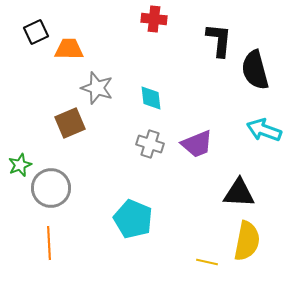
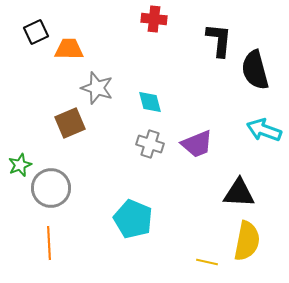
cyan diamond: moved 1 px left, 4 px down; rotated 8 degrees counterclockwise
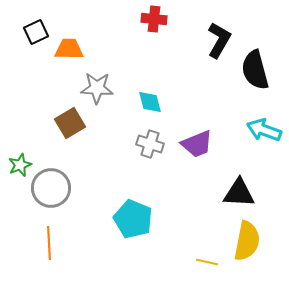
black L-shape: rotated 24 degrees clockwise
gray star: rotated 16 degrees counterclockwise
brown square: rotated 8 degrees counterclockwise
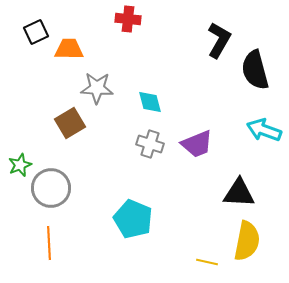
red cross: moved 26 px left
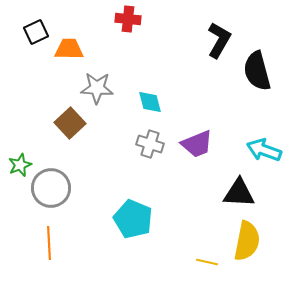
black semicircle: moved 2 px right, 1 px down
brown square: rotated 12 degrees counterclockwise
cyan arrow: moved 20 px down
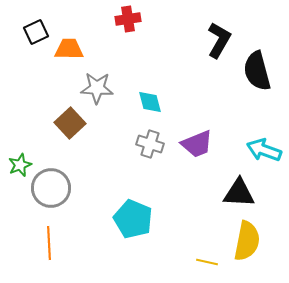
red cross: rotated 15 degrees counterclockwise
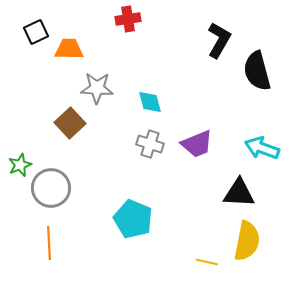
cyan arrow: moved 2 px left, 2 px up
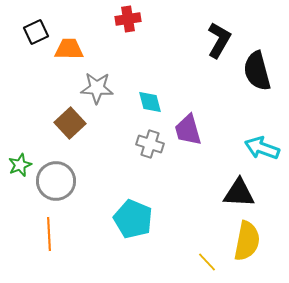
purple trapezoid: moved 9 px left, 14 px up; rotated 96 degrees clockwise
gray circle: moved 5 px right, 7 px up
orange line: moved 9 px up
yellow line: rotated 35 degrees clockwise
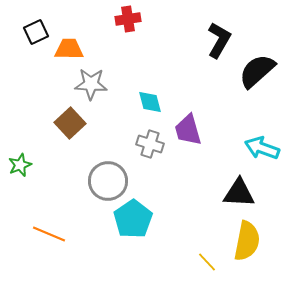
black semicircle: rotated 63 degrees clockwise
gray star: moved 6 px left, 4 px up
gray circle: moved 52 px right
cyan pentagon: rotated 15 degrees clockwise
orange line: rotated 64 degrees counterclockwise
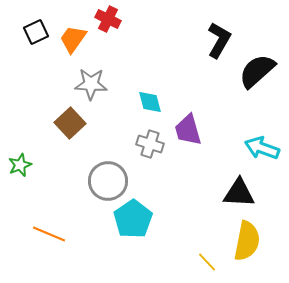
red cross: moved 20 px left; rotated 35 degrees clockwise
orange trapezoid: moved 4 px right, 10 px up; rotated 56 degrees counterclockwise
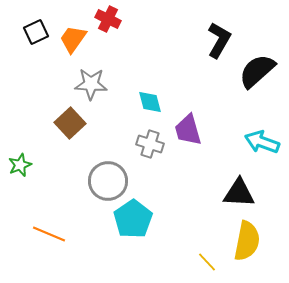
cyan arrow: moved 6 px up
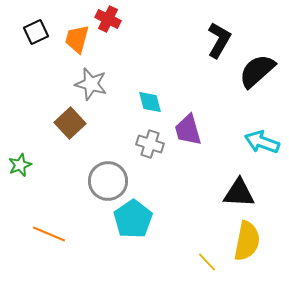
orange trapezoid: moved 4 px right; rotated 20 degrees counterclockwise
gray star: rotated 12 degrees clockwise
